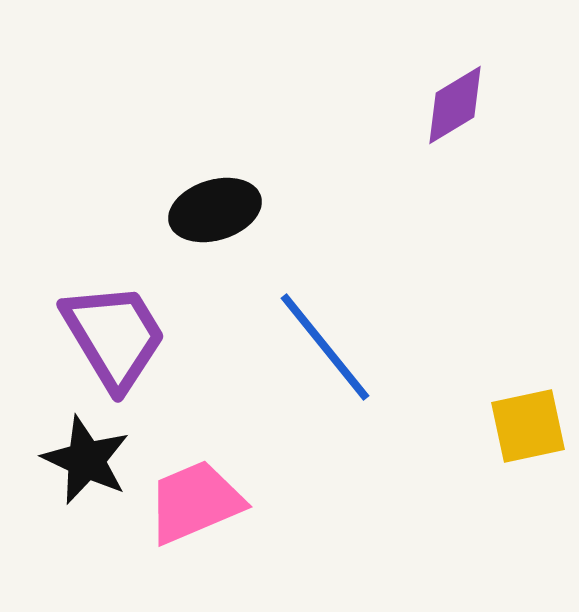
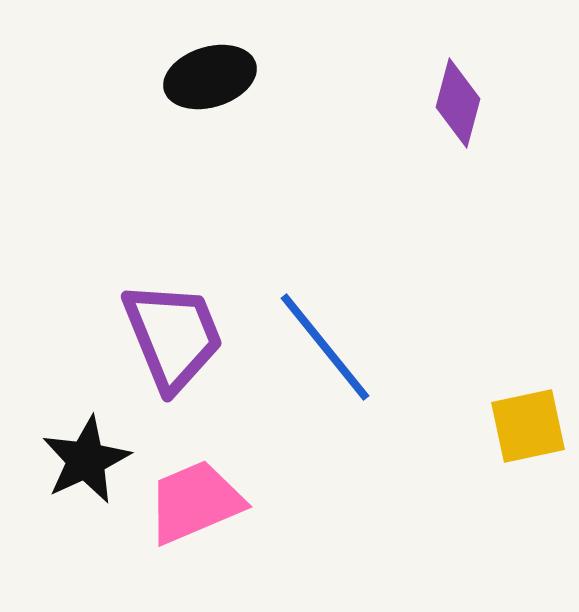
purple diamond: moved 3 px right, 2 px up; rotated 44 degrees counterclockwise
black ellipse: moved 5 px left, 133 px up
purple trapezoid: moved 59 px right; rotated 9 degrees clockwise
black star: rotated 22 degrees clockwise
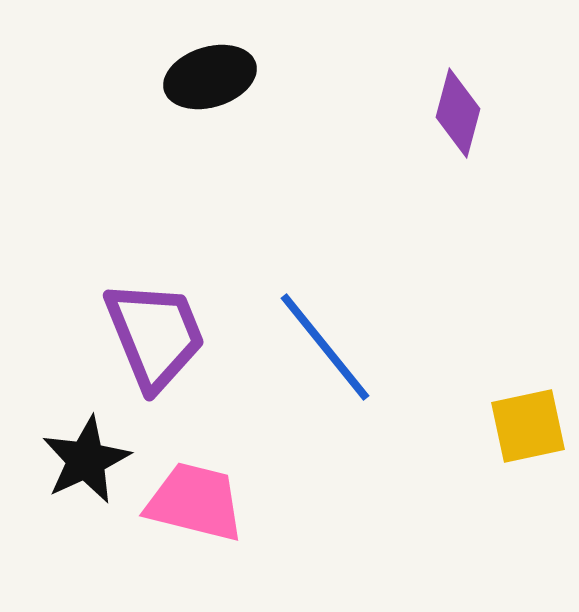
purple diamond: moved 10 px down
purple trapezoid: moved 18 px left, 1 px up
pink trapezoid: rotated 37 degrees clockwise
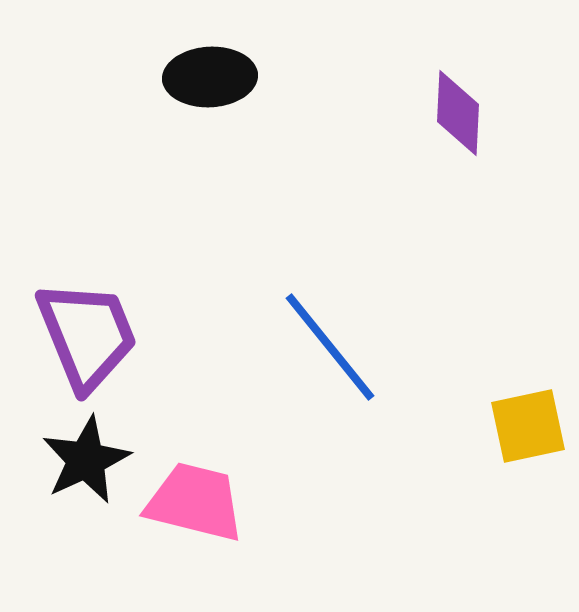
black ellipse: rotated 14 degrees clockwise
purple diamond: rotated 12 degrees counterclockwise
purple trapezoid: moved 68 px left
blue line: moved 5 px right
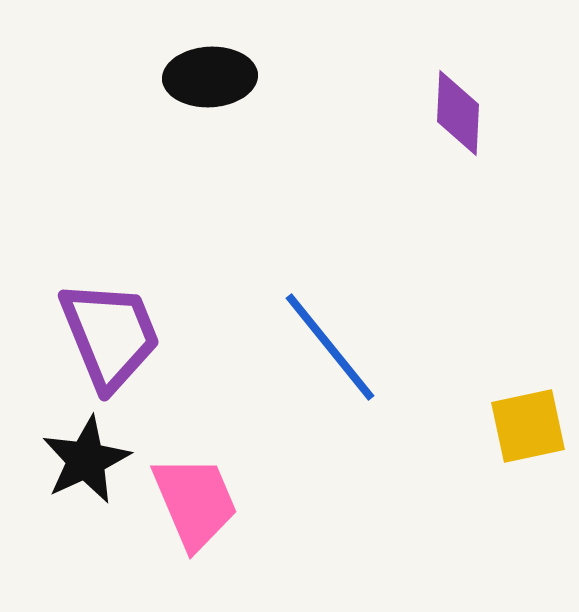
purple trapezoid: moved 23 px right
pink trapezoid: rotated 53 degrees clockwise
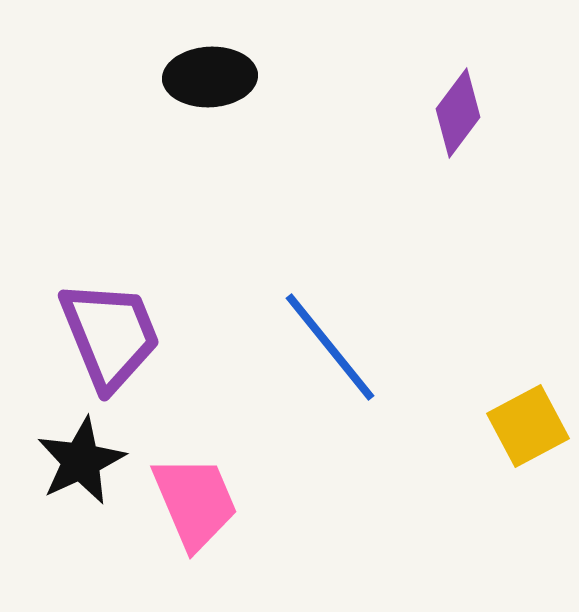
purple diamond: rotated 34 degrees clockwise
yellow square: rotated 16 degrees counterclockwise
black star: moved 5 px left, 1 px down
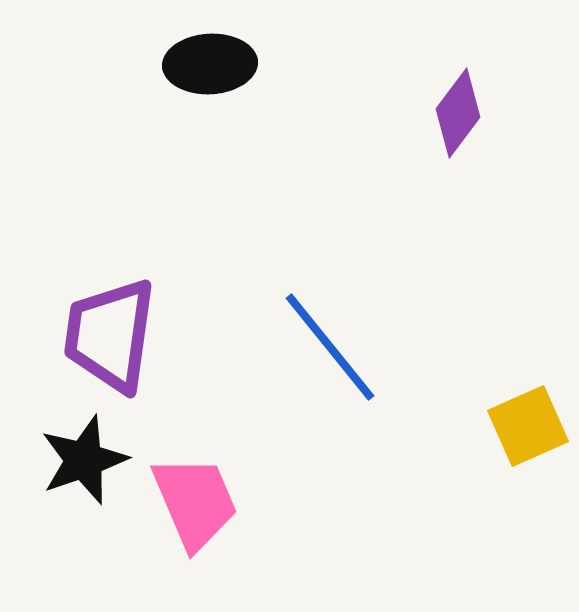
black ellipse: moved 13 px up
purple trapezoid: rotated 150 degrees counterclockwise
yellow square: rotated 4 degrees clockwise
black star: moved 3 px right, 1 px up; rotated 6 degrees clockwise
